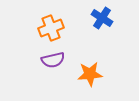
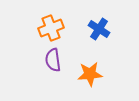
blue cross: moved 3 px left, 11 px down
purple semicircle: rotated 95 degrees clockwise
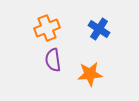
orange cross: moved 4 px left
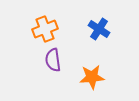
orange cross: moved 2 px left, 1 px down
orange star: moved 2 px right, 3 px down
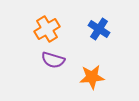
orange cross: moved 2 px right; rotated 10 degrees counterclockwise
purple semicircle: rotated 65 degrees counterclockwise
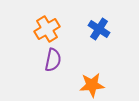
purple semicircle: rotated 95 degrees counterclockwise
orange star: moved 8 px down
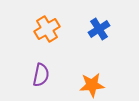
blue cross: rotated 25 degrees clockwise
purple semicircle: moved 12 px left, 15 px down
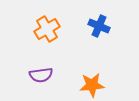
blue cross: moved 3 px up; rotated 35 degrees counterclockwise
purple semicircle: rotated 70 degrees clockwise
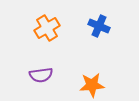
orange cross: moved 1 px up
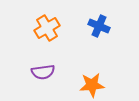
purple semicircle: moved 2 px right, 3 px up
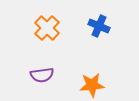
orange cross: rotated 15 degrees counterclockwise
purple semicircle: moved 1 px left, 3 px down
